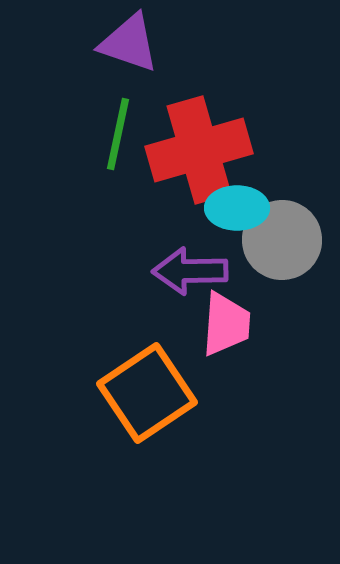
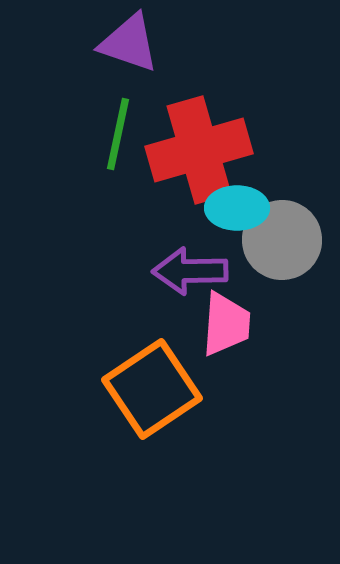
orange square: moved 5 px right, 4 px up
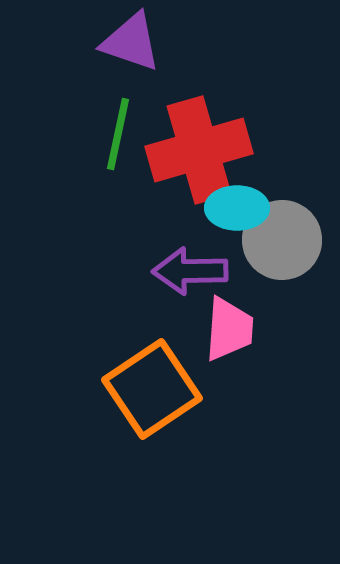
purple triangle: moved 2 px right, 1 px up
pink trapezoid: moved 3 px right, 5 px down
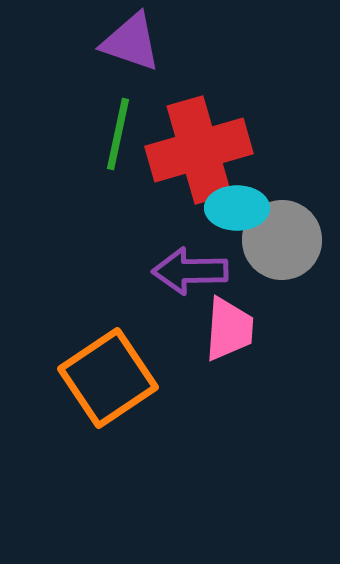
orange square: moved 44 px left, 11 px up
